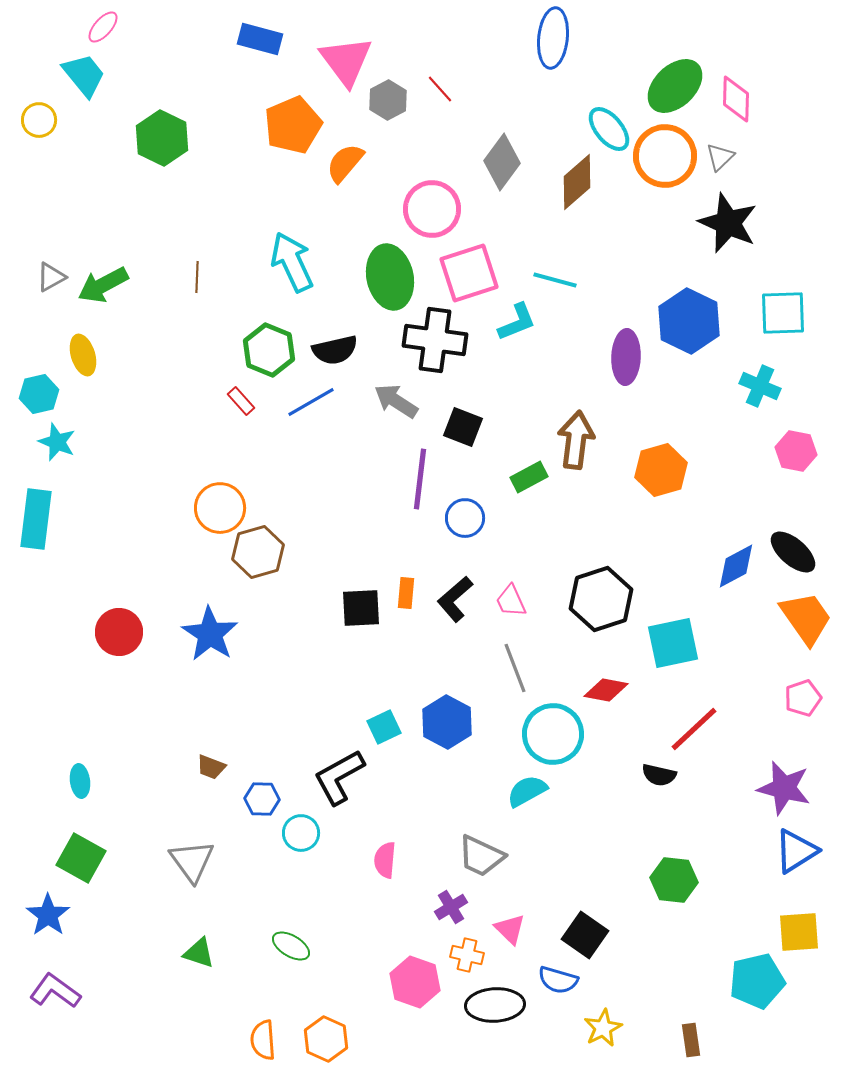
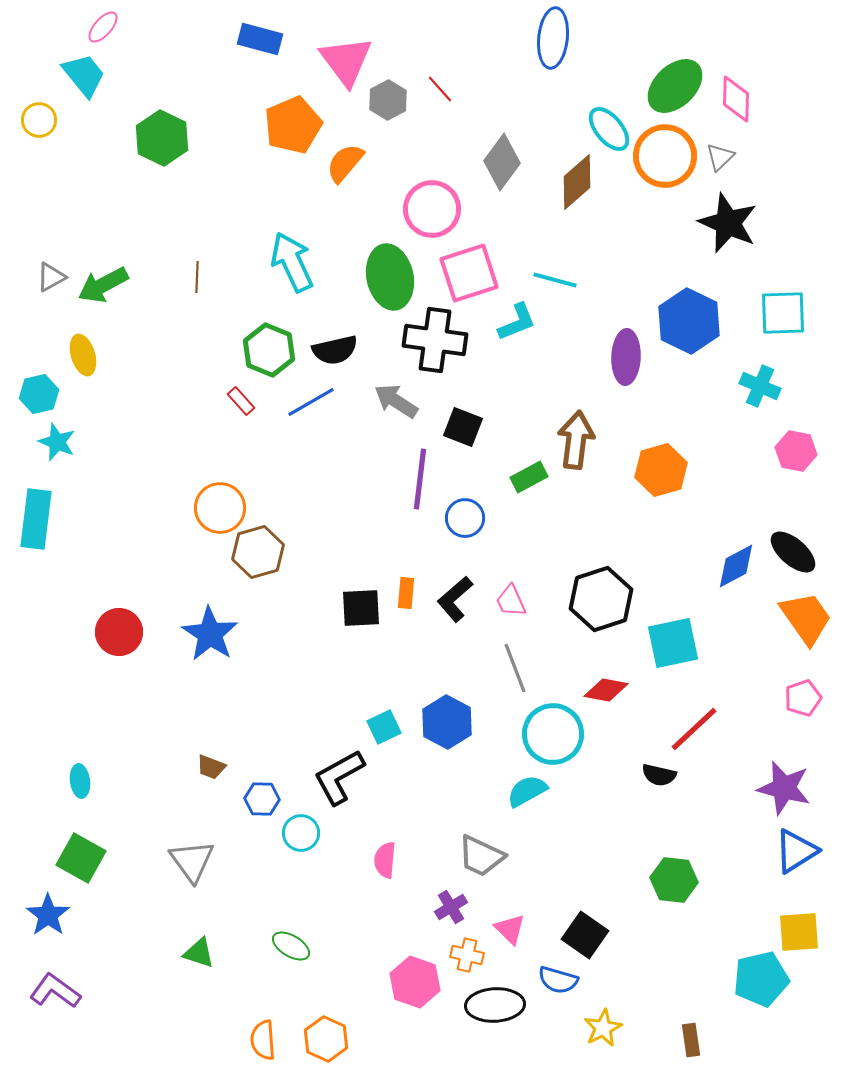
cyan pentagon at (757, 981): moved 4 px right, 2 px up
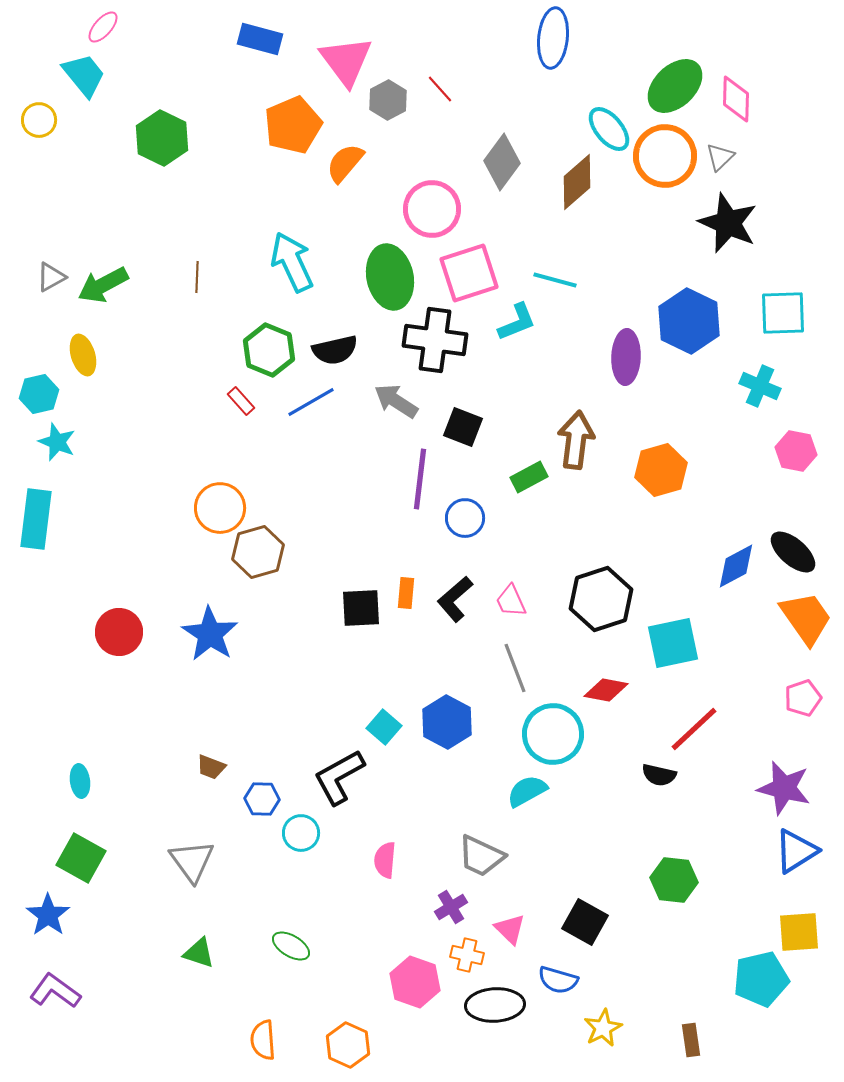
cyan square at (384, 727): rotated 24 degrees counterclockwise
black square at (585, 935): moved 13 px up; rotated 6 degrees counterclockwise
orange hexagon at (326, 1039): moved 22 px right, 6 px down
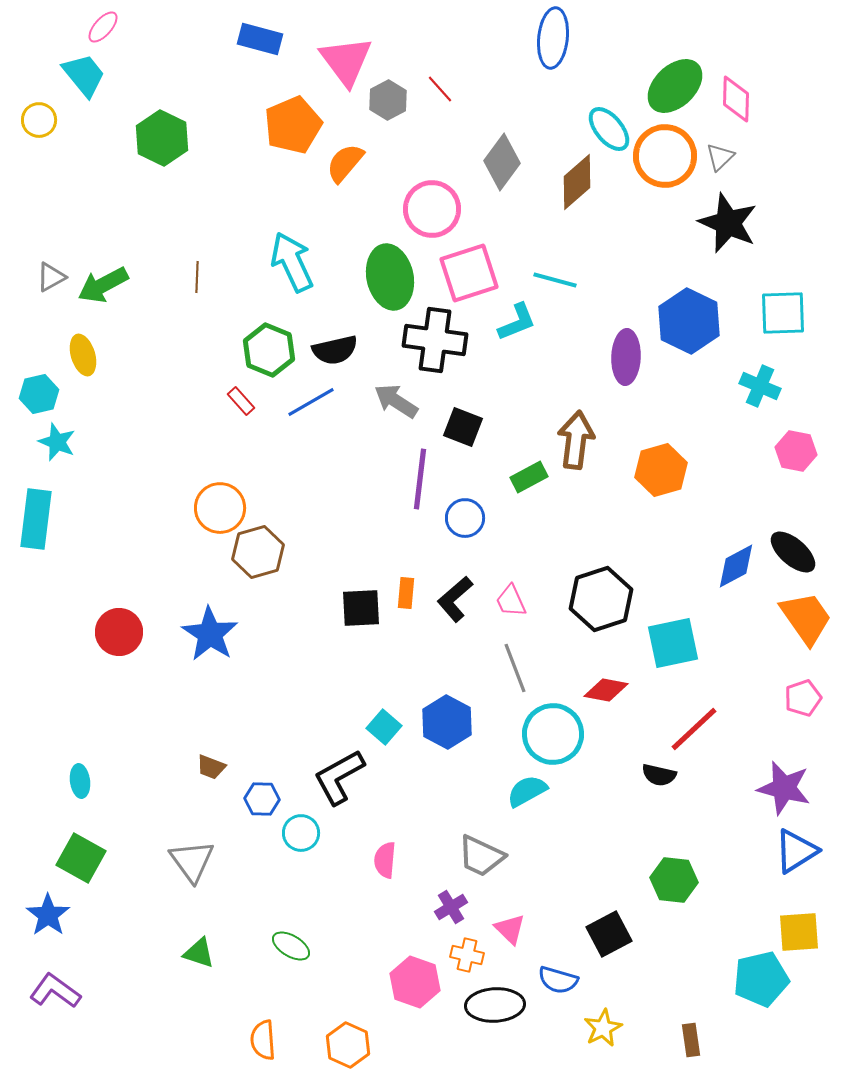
black square at (585, 922): moved 24 px right, 12 px down; rotated 33 degrees clockwise
